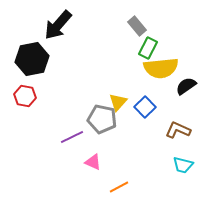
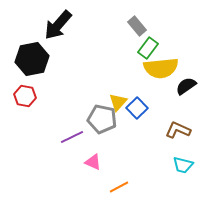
green rectangle: rotated 10 degrees clockwise
blue square: moved 8 px left, 1 px down
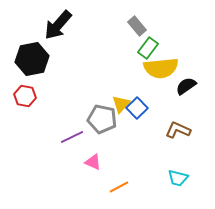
yellow triangle: moved 3 px right, 2 px down
cyan trapezoid: moved 5 px left, 13 px down
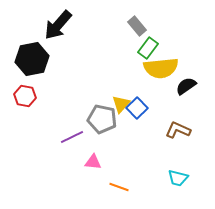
pink triangle: rotated 18 degrees counterclockwise
orange line: rotated 48 degrees clockwise
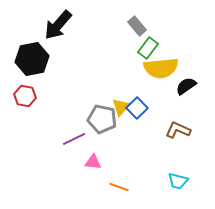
yellow triangle: moved 3 px down
purple line: moved 2 px right, 2 px down
cyan trapezoid: moved 3 px down
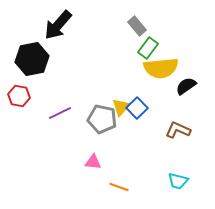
red hexagon: moved 6 px left
purple line: moved 14 px left, 26 px up
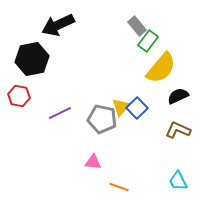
black arrow: rotated 24 degrees clockwise
green rectangle: moved 7 px up
yellow semicircle: rotated 44 degrees counterclockwise
black semicircle: moved 8 px left, 10 px down; rotated 10 degrees clockwise
cyan trapezoid: rotated 50 degrees clockwise
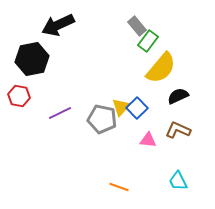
pink triangle: moved 55 px right, 22 px up
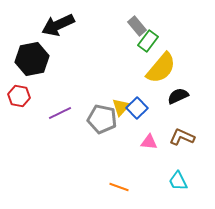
brown L-shape: moved 4 px right, 7 px down
pink triangle: moved 1 px right, 2 px down
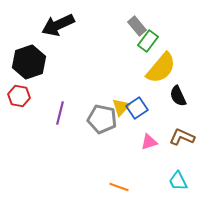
black hexagon: moved 3 px left, 3 px down; rotated 8 degrees counterclockwise
black semicircle: rotated 90 degrees counterclockwise
blue square: rotated 10 degrees clockwise
purple line: rotated 50 degrees counterclockwise
pink triangle: rotated 24 degrees counterclockwise
